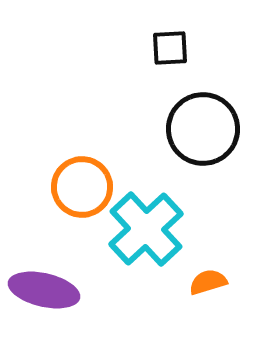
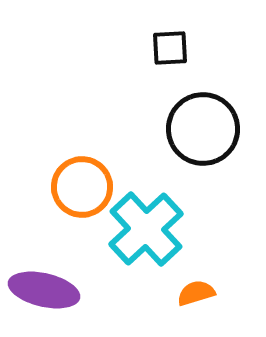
orange semicircle: moved 12 px left, 11 px down
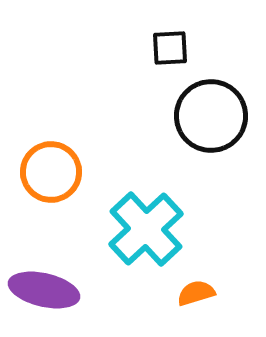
black circle: moved 8 px right, 13 px up
orange circle: moved 31 px left, 15 px up
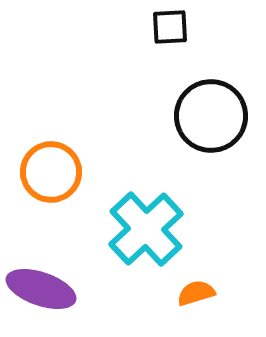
black square: moved 21 px up
purple ellipse: moved 3 px left, 1 px up; rotated 6 degrees clockwise
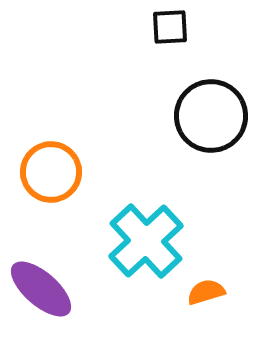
cyan cross: moved 12 px down
purple ellipse: rotated 22 degrees clockwise
orange semicircle: moved 10 px right, 1 px up
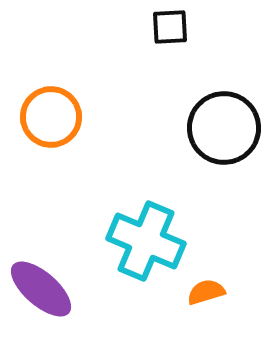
black circle: moved 13 px right, 12 px down
orange circle: moved 55 px up
cyan cross: rotated 24 degrees counterclockwise
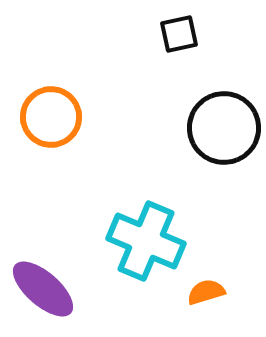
black square: moved 9 px right, 7 px down; rotated 9 degrees counterclockwise
purple ellipse: moved 2 px right
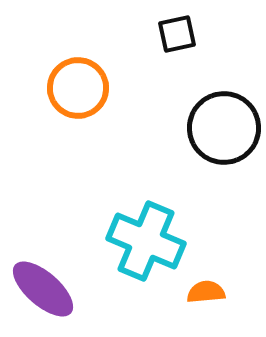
black square: moved 2 px left
orange circle: moved 27 px right, 29 px up
orange semicircle: rotated 12 degrees clockwise
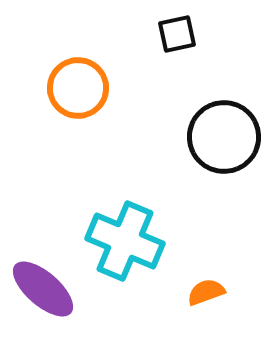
black circle: moved 9 px down
cyan cross: moved 21 px left
orange semicircle: rotated 15 degrees counterclockwise
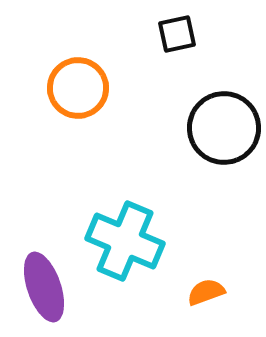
black circle: moved 9 px up
purple ellipse: moved 1 px right, 2 px up; rotated 30 degrees clockwise
